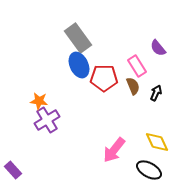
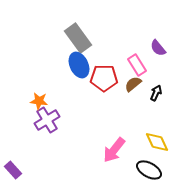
pink rectangle: moved 1 px up
brown semicircle: moved 2 px up; rotated 108 degrees counterclockwise
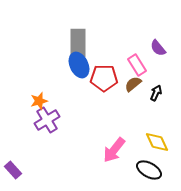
gray rectangle: moved 5 px down; rotated 36 degrees clockwise
orange star: rotated 24 degrees counterclockwise
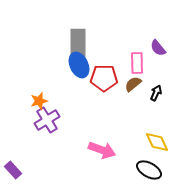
pink rectangle: moved 2 px up; rotated 30 degrees clockwise
pink arrow: moved 12 px left; rotated 108 degrees counterclockwise
